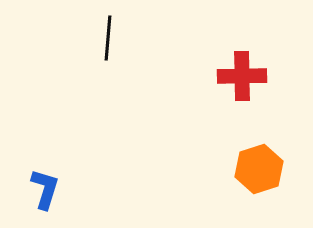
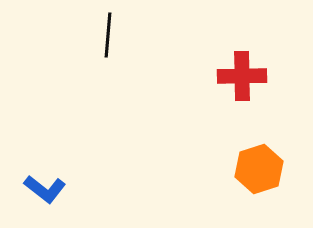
black line: moved 3 px up
blue L-shape: rotated 111 degrees clockwise
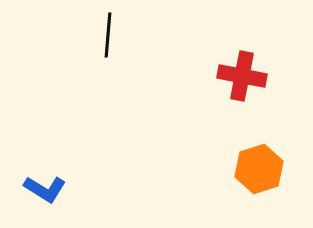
red cross: rotated 12 degrees clockwise
blue L-shape: rotated 6 degrees counterclockwise
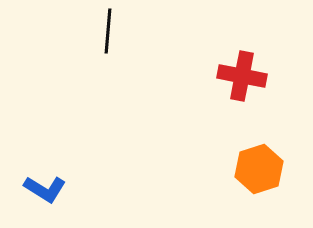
black line: moved 4 px up
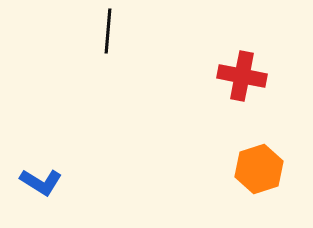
blue L-shape: moved 4 px left, 7 px up
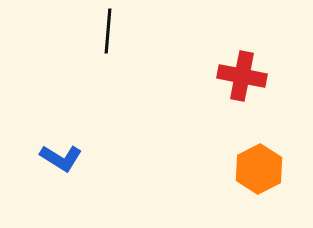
orange hexagon: rotated 9 degrees counterclockwise
blue L-shape: moved 20 px right, 24 px up
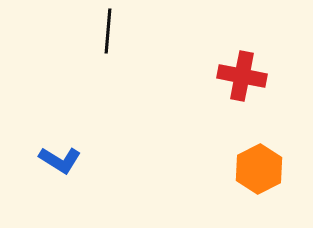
blue L-shape: moved 1 px left, 2 px down
